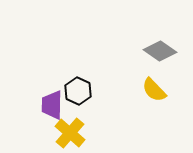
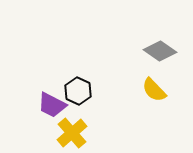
purple trapezoid: rotated 64 degrees counterclockwise
yellow cross: moved 2 px right; rotated 8 degrees clockwise
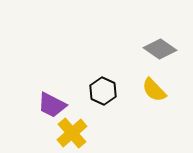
gray diamond: moved 2 px up
black hexagon: moved 25 px right
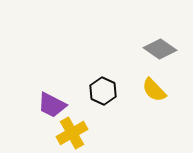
yellow cross: rotated 12 degrees clockwise
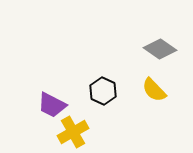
yellow cross: moved 1 px right, 1 px up
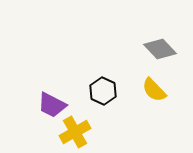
gray diamond: rotated 12 degrees clockwise
yellow cross: moved 2 px right
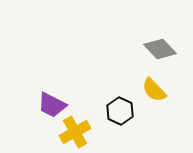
black hexagon: moved 17 px right, 20 px down
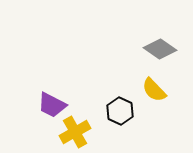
gray diamond: rotated 12 degrees counterclockwise
